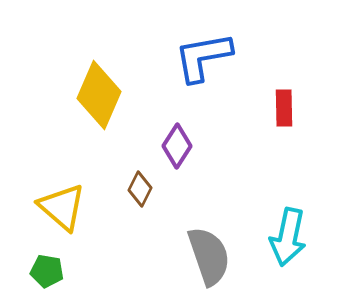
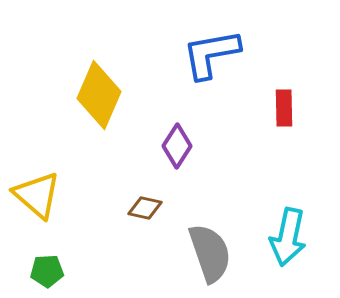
blue L-shape: moved 8 px right, 3 px up
brown diamond: moved 5 px right, 19 px down; rotated 76 degrees clockwise
yellow triangle: moved 25 px left, 12 px up
gray semicircle: moved 1 px right, 3 px up
green pentagon: rotated 12 degrees counterclockwise
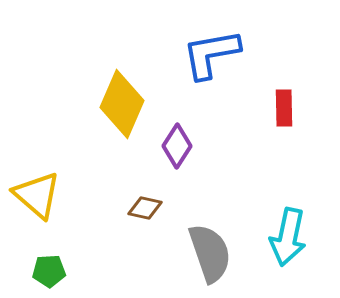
yellow diamond: moved 23 px right, 9 px down
green pentagon: moved 2 px right
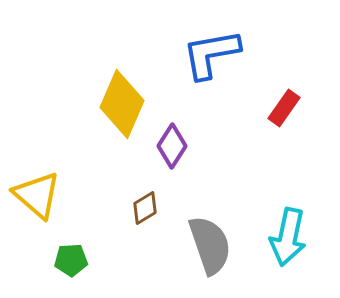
red rectangle: rotated 36 degrees clockwise
purple diamond: moved 5 px left
brown diamond: rotated 44 degrees counterclockwise
gray semicircle: moved 8 px up
green pentagon: moved 22 px right, 11 px up
